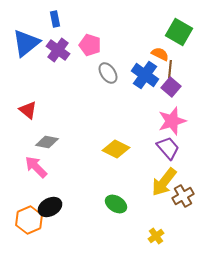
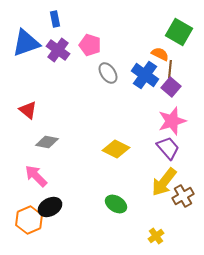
blue triangle: rotated 20 degrees clockwise
pink arrow: moved 9 px down
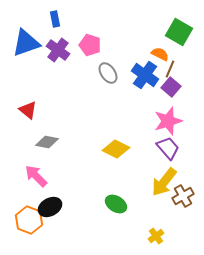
brown line: rotated 18 degrees clockwise
pink star: moved 4 px left
orange hexagon: rotated 16 degrees counterclockwise
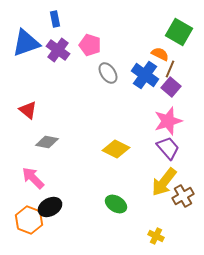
pink arrow: moved 3 px left, 2 px down
yellow cross: rotated 28 degrees counterclockwise
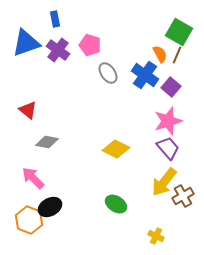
orange semicircle: rotated 36 degrees clockwise
brown line: moved 7 px right, 14 px up
